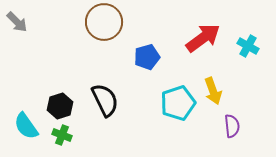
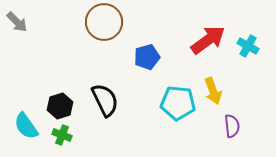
red arrow: moved 5 px right, 2 px down
cyan pentagon: rotated 24 degrees clockwise
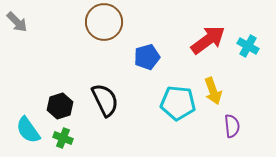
cyan semicircle: moved 2 px right, 4 px down
green cross: moved 1 px right, 3 px down
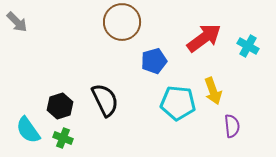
brown circle: moved 18 px right
red arrow: moved 4 px left, 2 px up
blue pentagon: moved 7 px right, 4 px down
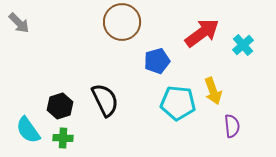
gray arrow: moved 2 px right, 1 px down
red arrow: moved 2 px left, 5 px up
cyan cross: moved 5 px left, 1 px up; rotated 20 degrees clockwise
blue pentagon: moved 3 px right
green cross: rotated 18 degrees counterclockwise
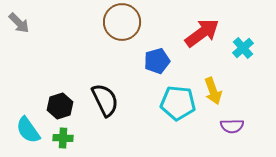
cyan cross: moved 3 px down
purple semicircle: rotated 95 degrees clockwise
